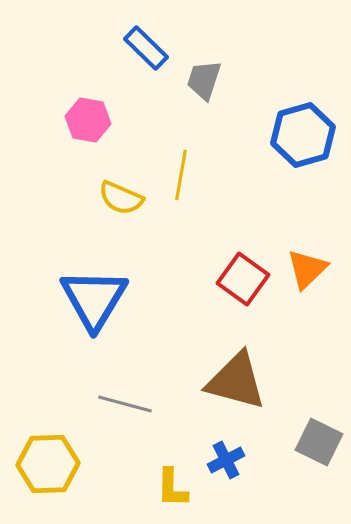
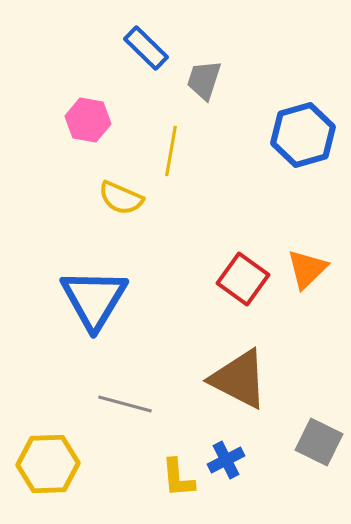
yellow line: moved 10 px left, 24 px up
brown triangle: moved 3 px right, 2 px up; rotated 12 degrees clockwise
yellow L-shape: moved 6 px right, 10 px up; rotated 6 degrees counterclockwise
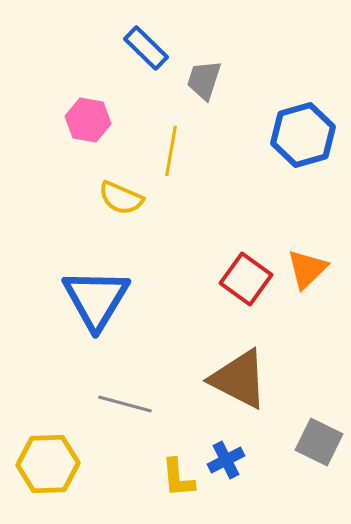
red square: moved 3 px right
blue triangle: moved 2 px right
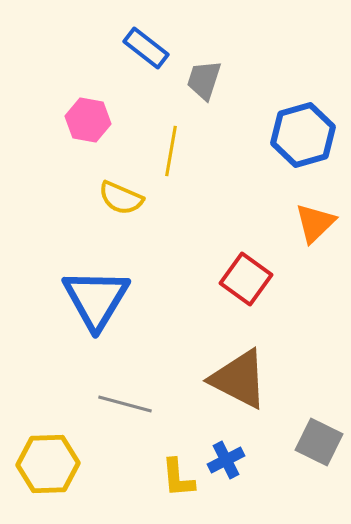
blue rectangle: rotated 6 degrees counterclockwise
orange triangle: moved 8 px right, 46 px up
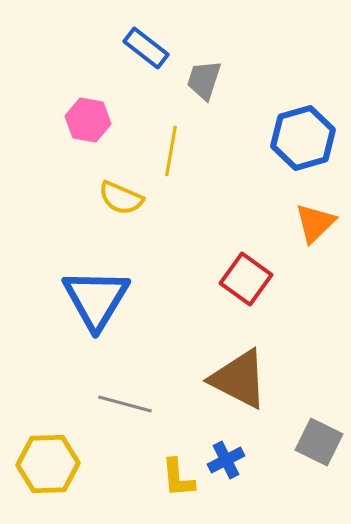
blue hexagon: moved 3 px down
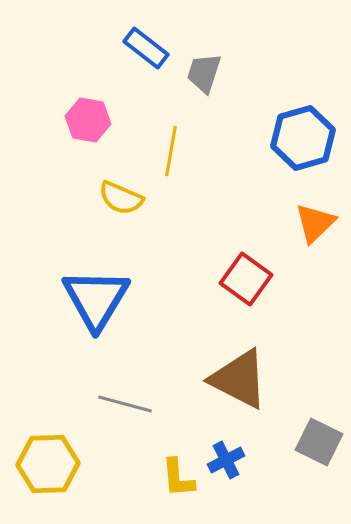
gray trapezoid: moved 7 px up
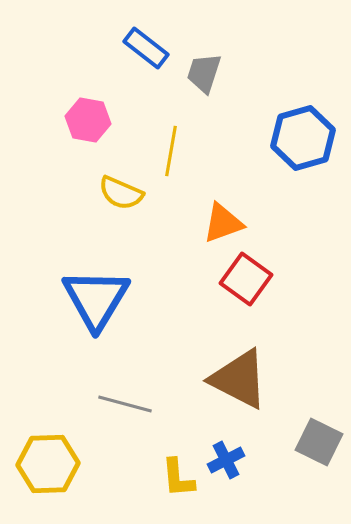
yellow semicircle: moved 5 px up
orange triangle: moved 92 px left; rotated 24 degrees clockwise
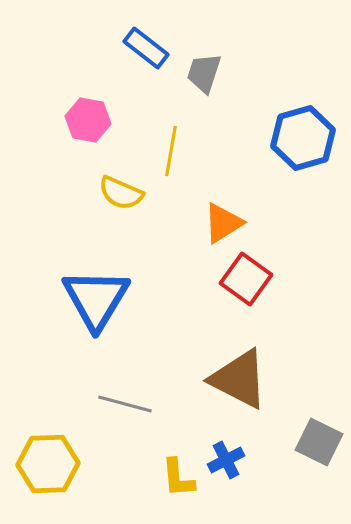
orange triangle: rotated 12 degrees counterclockwise
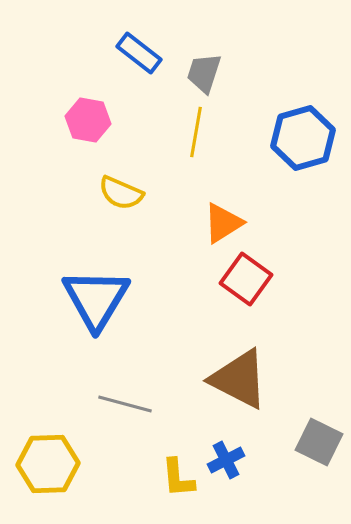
blue rectangle: moved 7 px left, 5 px down
yellow line: moved 25 px right, 19 px up
